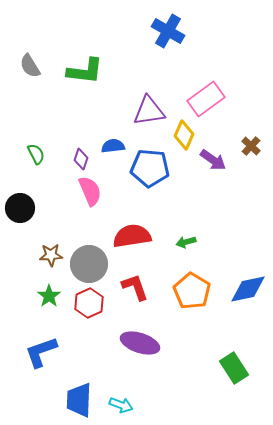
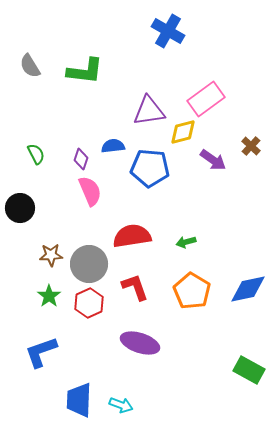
yellow diamond: moved 1 px left, 3 px up; rotated 52 degrees clockwise
green rectangle: moved 15 px right, 2 px down; rotated 28 degrees counterclockwise
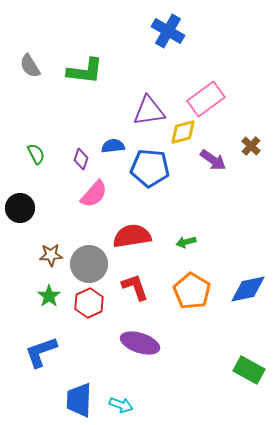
pink semicircle: moved 4 px right, 3 px down; rotated 64 degrees clockwise
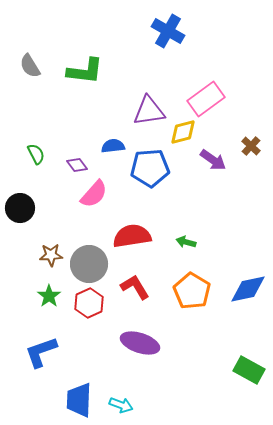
purple diamond: moved 4 px left, 6 px down; rotated 55 degrees counterclockwise
blue pentagon: rotated 9 degrees counterclockwise
green arrow: rotated 30 degrees clockwise
red L-shape: rotated 12 degrees counterclockwise
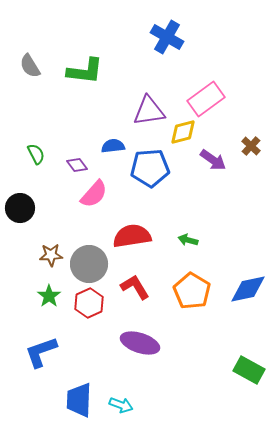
blue cross: moved 1 px left, 6 px down
green arrow: moved 2 px right, 2 px up
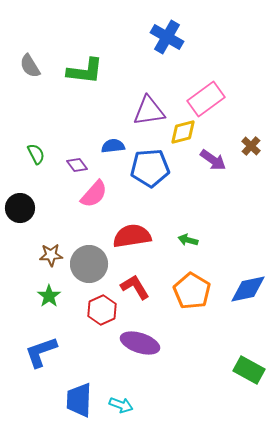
red hexagon: moved 13 px right, 7 px down
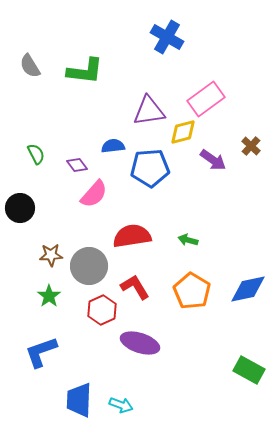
gray circle: moved 2 px down
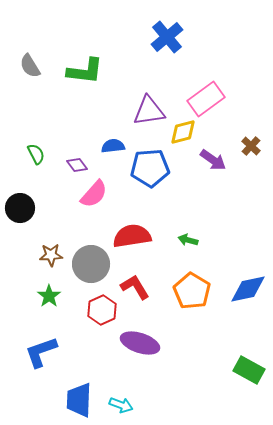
blue cross: rotated 20 degrees clockwise
gray circle: moved 2 px right, 2 px up
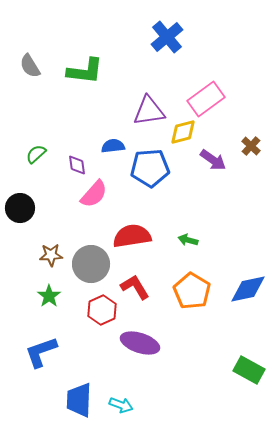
green semicircle: rotated 105 degrees counterclockwise
purple diamond: rotated 30 degrees clockwise
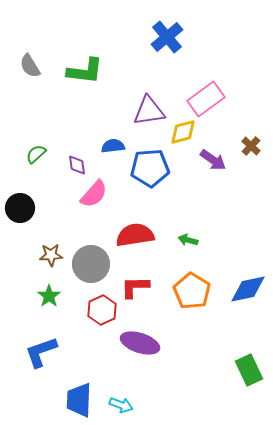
red semicircle: moved 3 px right, 1 px up
red L-shape: rotated 60 degrees counterclockwise
green rectangle: rotated 36 degrees clockwise
